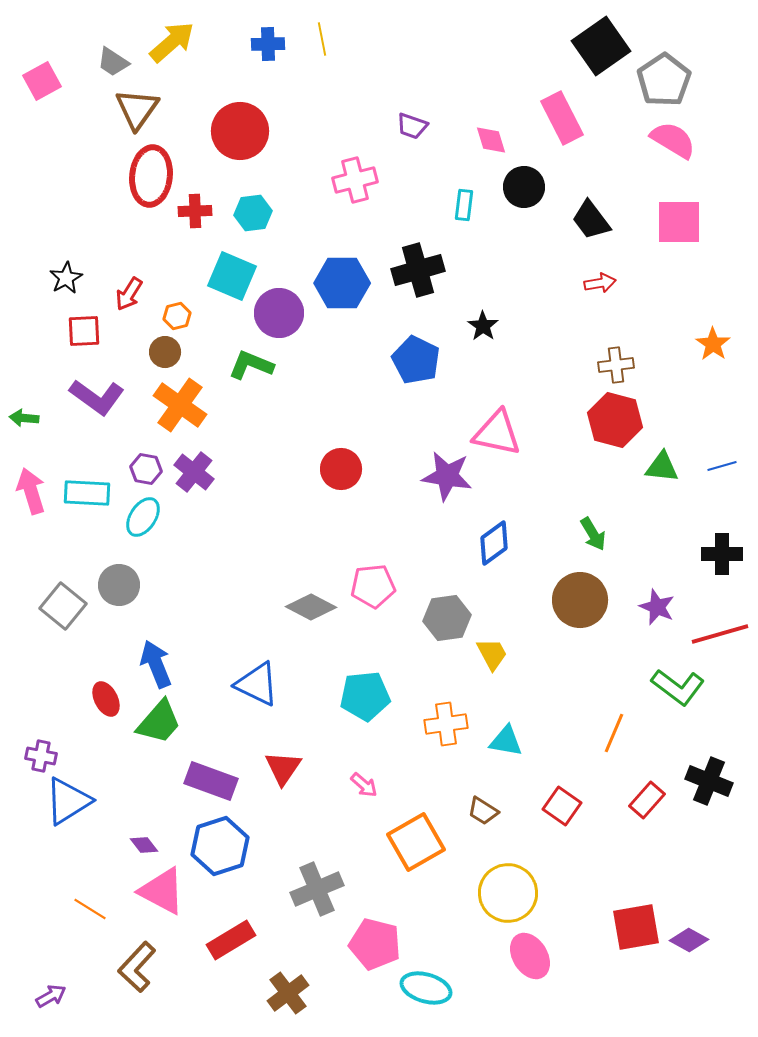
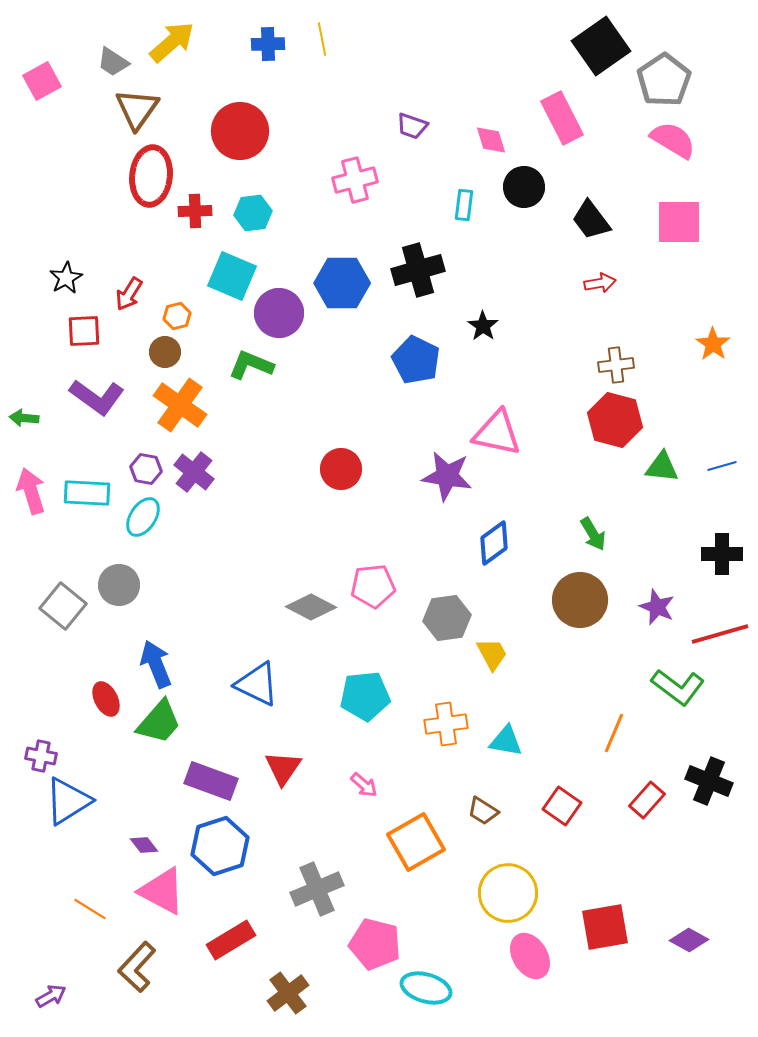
red square at (636, 927): moved 31 px left
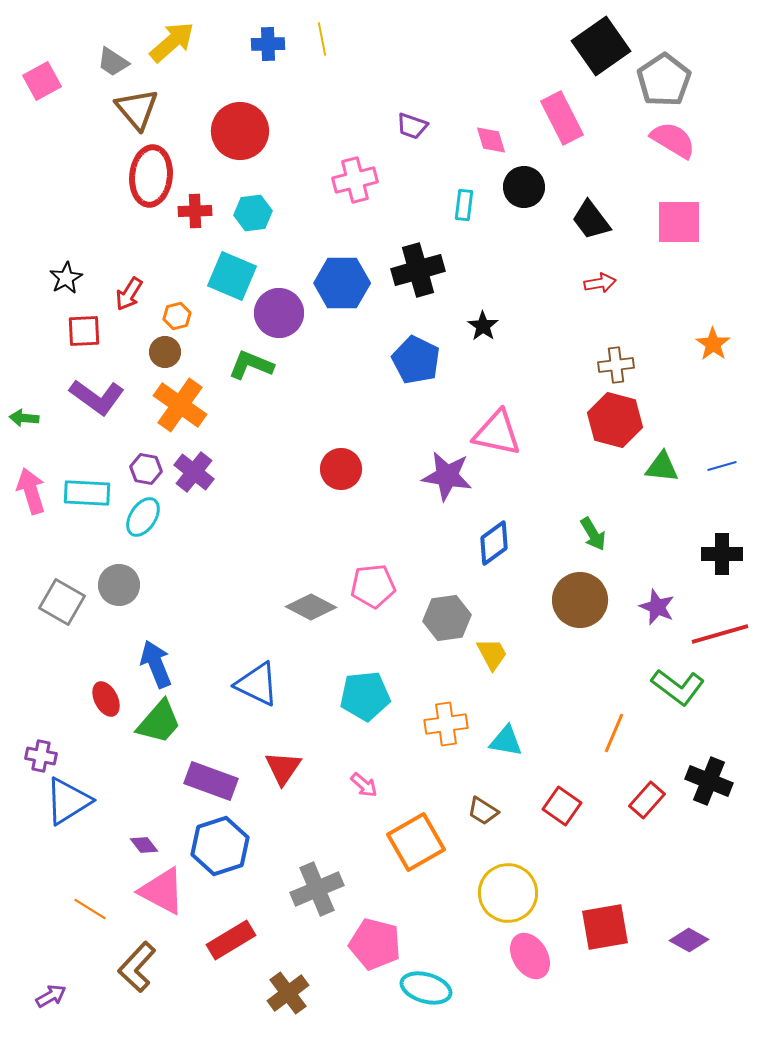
brown triangle at (137, 109): rotated 15 degrees counterclockwise
gray square at (63, 606): moved 1 px left, 4 px up; rotated 9 degrees counterclockwise
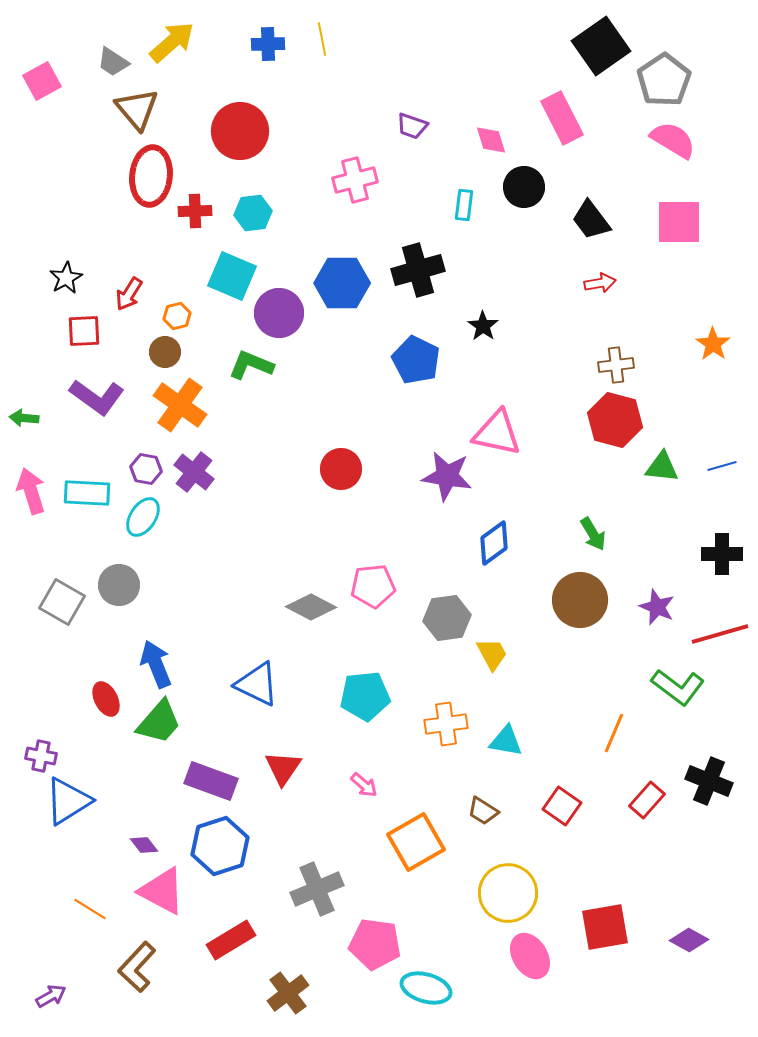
pink pentagon at (375, 944): rotated 6 degrees counterclockwise
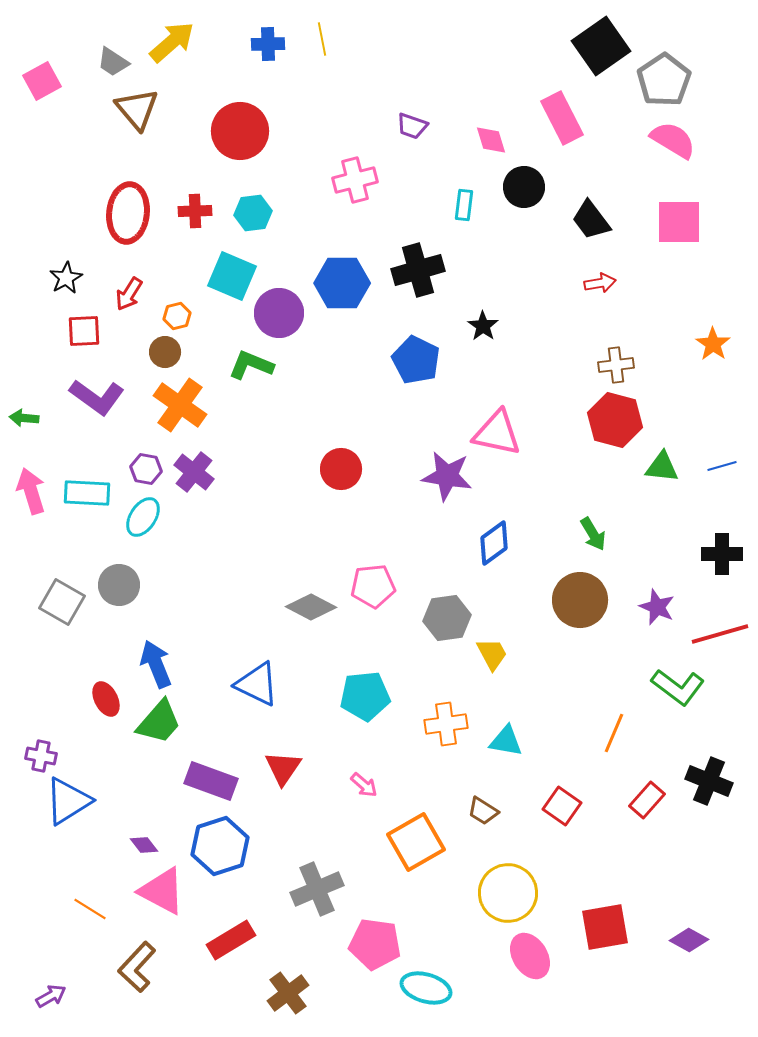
red ellipse at (151, 176): moved 23 px left, 37 px down
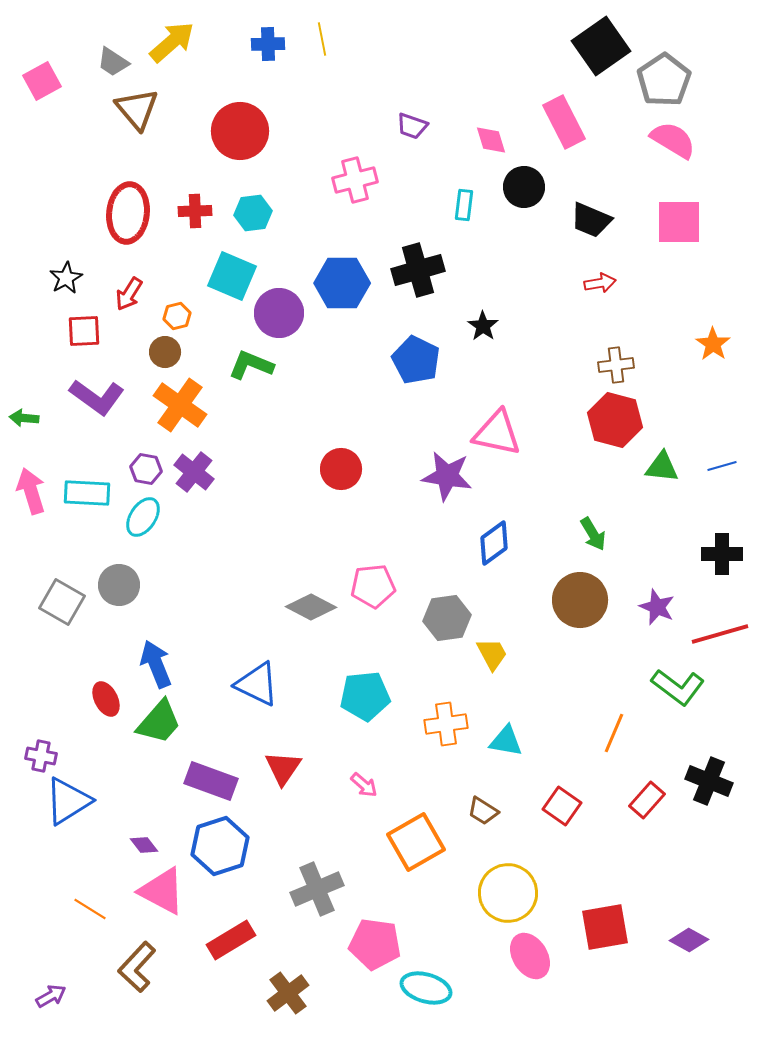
pink rectangle at (562, 118): moved 2 px right, 4 px down
black trapezoid at (591, 220): rotated 30 degrees counterclockwise
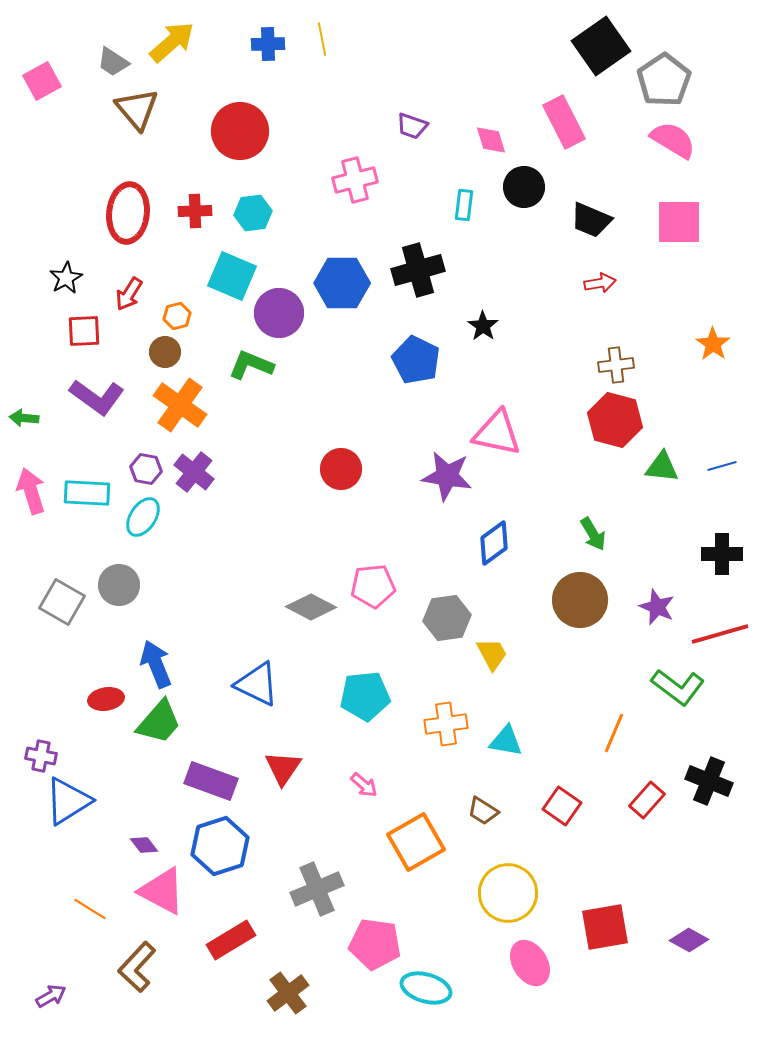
red ellipse at (106, 699): rotated 72 degrees counterclockwise
pink ellipse at (530, 956): moved 7 px down
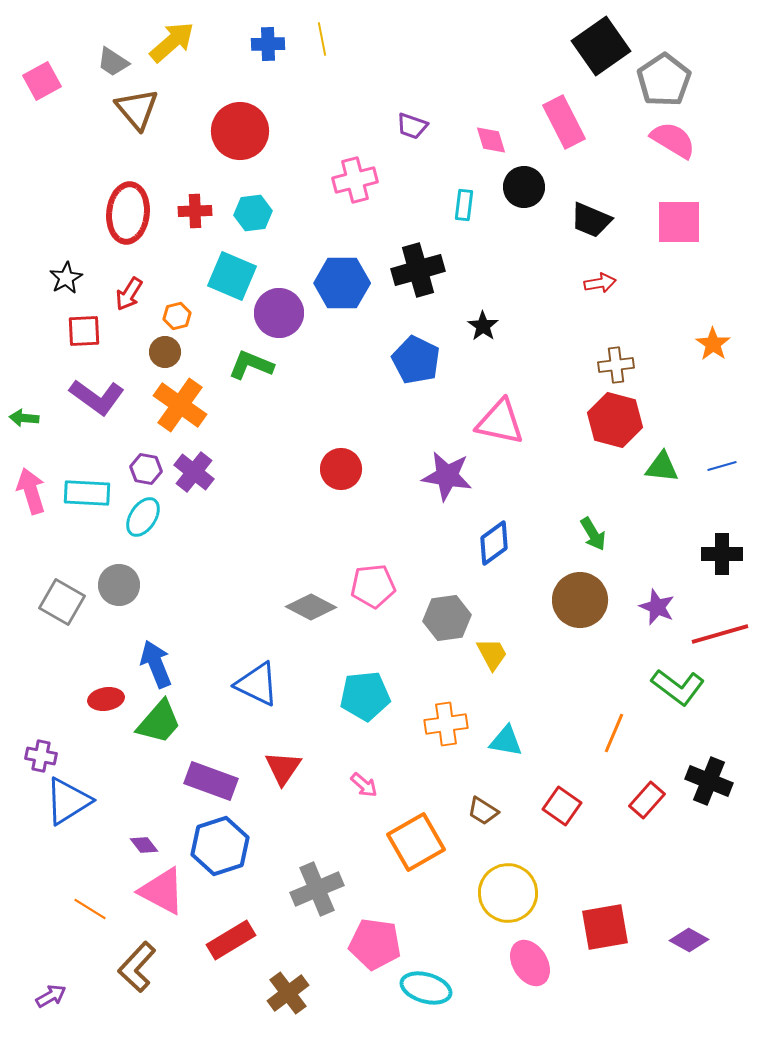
pink triangle at (497, 433): moved 3 px right, 11 px up
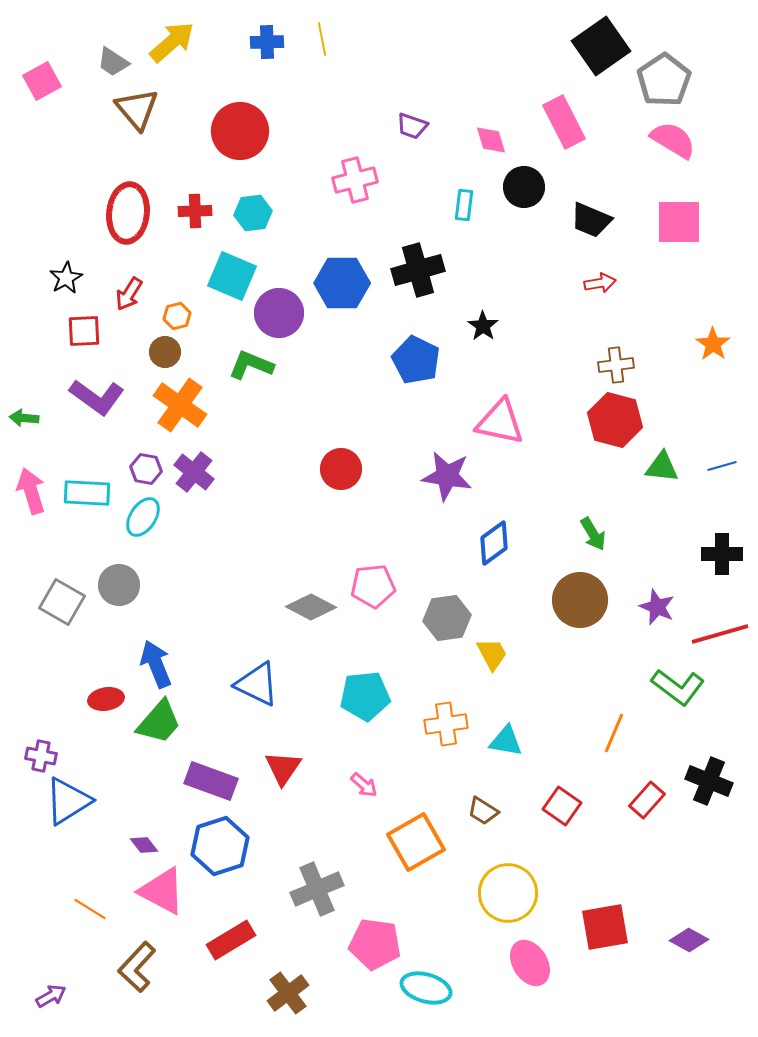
blue cross at (268, 44): moved 1 px left, 2 px up
